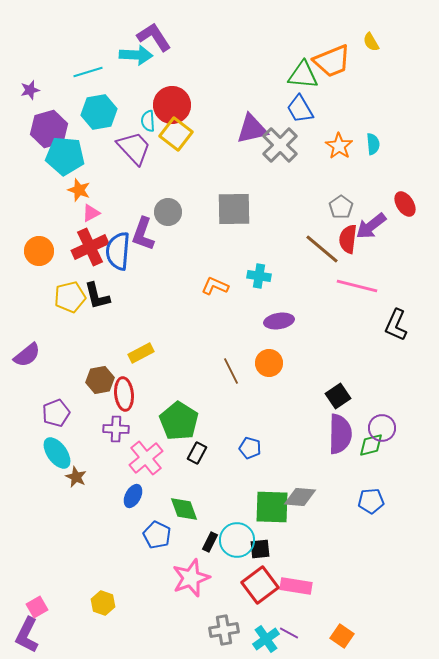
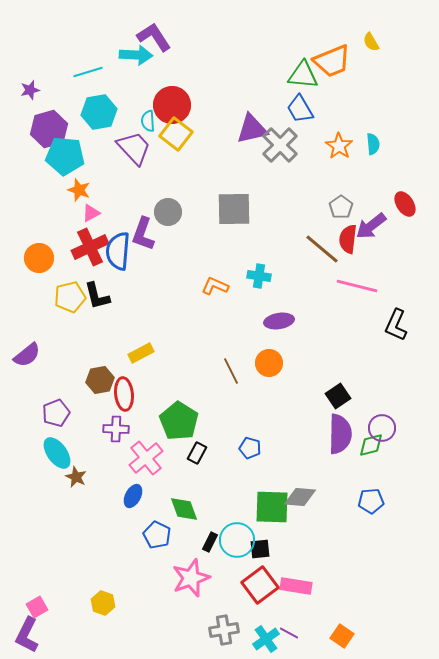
orange circle at (39, 251): moved 7 px down
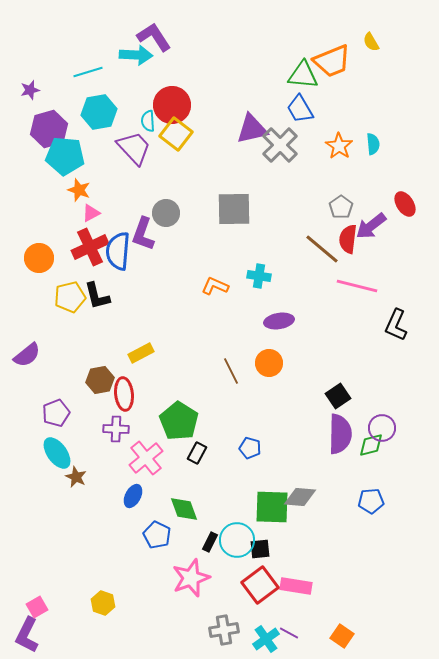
gray circle at (168, 212): moved 2 px left, 1 px down
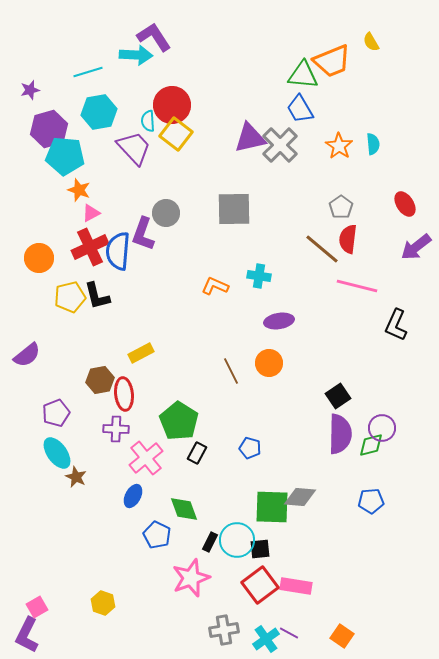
purple triangle at (252, 129): moved 2 px left, 9 px down
purple arrow at (371, 226): moved 45 px right, 21 px down
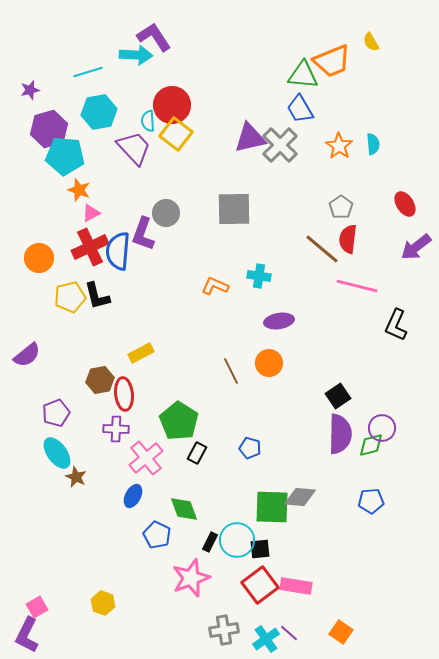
purple line at (289, 633): rotated 12 degrees clockwise
orange square at (342, 636): moved 1 px left, 4 px up
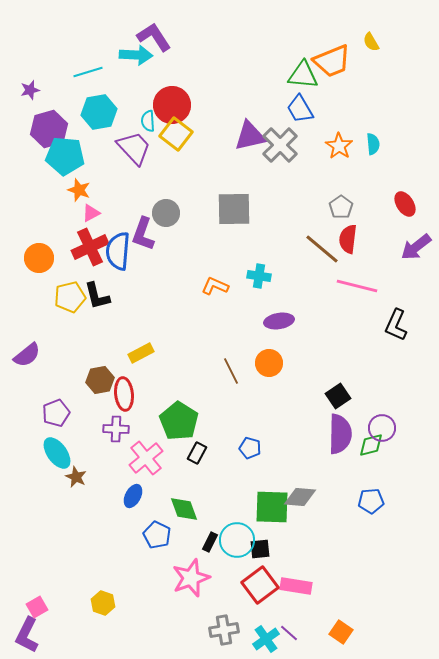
purple triangle at (250, 138): moved 2 px up
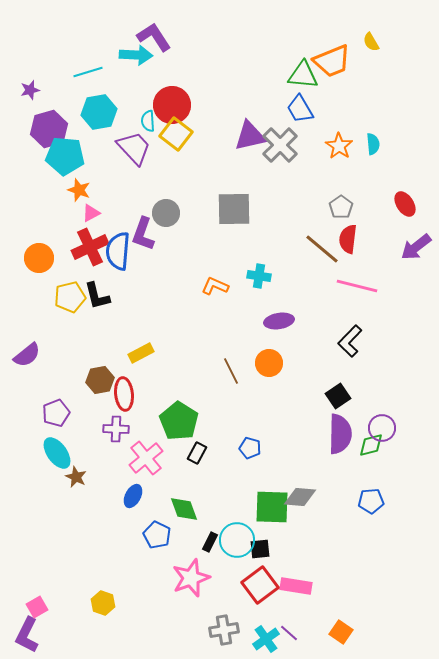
black L-shape at (396, 325): moved 46 px left, 16 px down; rotated 20 degrees clockwise
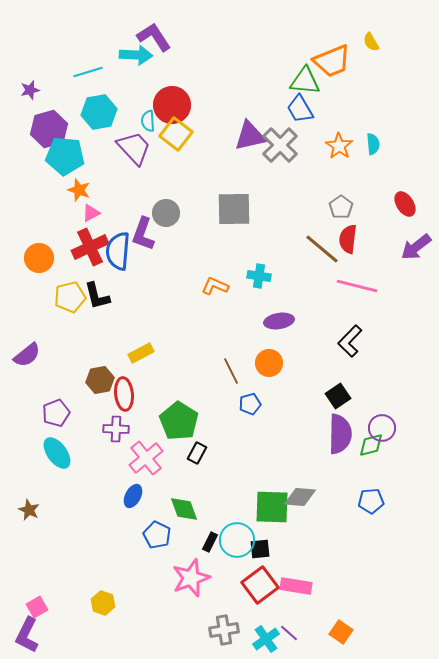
green triangle at (303, 75): moved 2 px right, 6 px down
blue pentagon at (250, 448): moved 44 px up; rotated 30 degrees counterclockwise
brown star at (76, 477): moved 47 px left, 33 px down
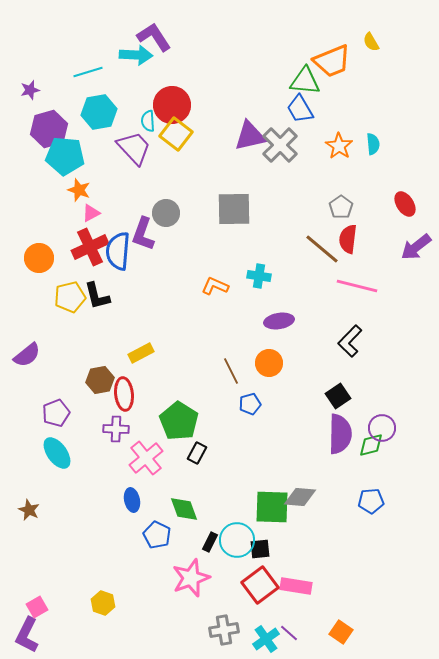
blue ellipse at (133, 496): moved 1 px left, 4 px down; rotated 40 degrees counterclockwise
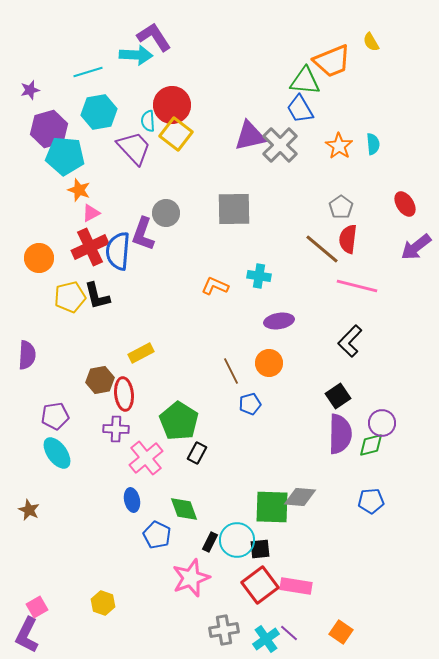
purple semicircle at (27, 355): rotated 48 degrees counterclockwise
purple pentagon at (56, 413): moved 1 px left, 3 px down; rotated 12 degrees clockwise
purple circle at (382, 428): moved 5 px up
